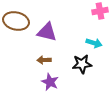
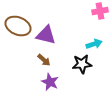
brown ellipse: moved 2 px right, 5 px down; rotated 10 degrees clockwise
purple triangle: moved 1 px left, 3 px down
cyan arrow: moved 1 px down; rotated 35 degrees counterclockwise
brown arrow: rotated 136 degrees counterclockwise
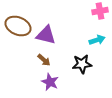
cyan arrow: moved 3 px right, 4 px up
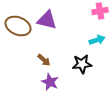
purple triangle: moved 1 px right, 15 px up
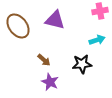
purple triangle: moved 8 px right
brown ellipse: rotated 30 degrees clockwise
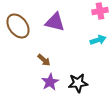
purple triangle: moved 2 px down
cyan arrow: moved 1 px right
black star: moved 4 px left, 19 px down
purple star: rotated 18 degrees clockwise
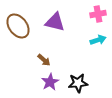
pink cross: moved 2 px left, 3 px down
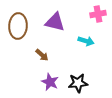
brown ellipse: rotated 40 degrees clockwise
cyan arrow: moved 12 px left, 1 px down; rotated 35 degrees clockwise
brown arrow: moved 2 px left, 5 px up
purple star: rotated 18 degrees counterclockwise
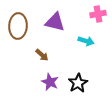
black star: rotated 24 degrees counterclockwise
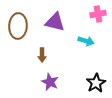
brown arrow: rotated 48 degrees clockwise
black star: moved 18 px right
